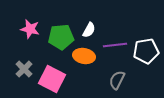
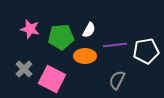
orange ellipse: moved 1 px right; rotated 10 degrees counterclockwise
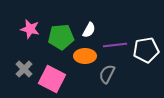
white pentagon: moved 1 px up
gray semicircle: moved 10 px left, 6 px up
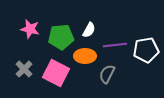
pink square: moved 4 px right, 6 px up
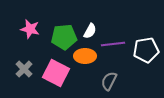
white semicircle: moved 1 px right, 1 px down
green pentagon: moved 3 px right
purple line: moved 2 px left, 1 px up
gray semicircle: moved 2 px right, 7 px down
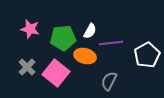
green pentagon: moved 1 px left, 1 px down
purple line: moved 2 px left, 1 px up
white pentagon: moved 1 px right, 5 px down; rotated 20 degrees counterclockwise
orange ellipse: rotated 15 degrees clockwise
gray cross: moved 3 px right, 2 px up
pink square: rotated 12 degrees clockwise
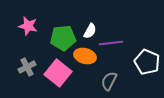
pink star: moved 2 px left, 3 px up
white pentagon: moved 7 px down; rotated 20 degrees counterclockwise
gray cross: rotated 18 degrees clockwise
pink square: moved 2 px right
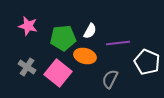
purple line: moved 7 px right
gray cross: rotated 30 degrees counterclockwise
gray semicircle: moved 1 px right, 2 px up
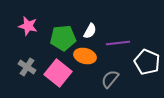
gray semicircle: rotated 12 degrees clockwise
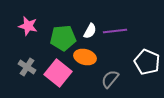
purple line: moved 3 px left, 12 px up
orange ellipse: moved 1 px down
